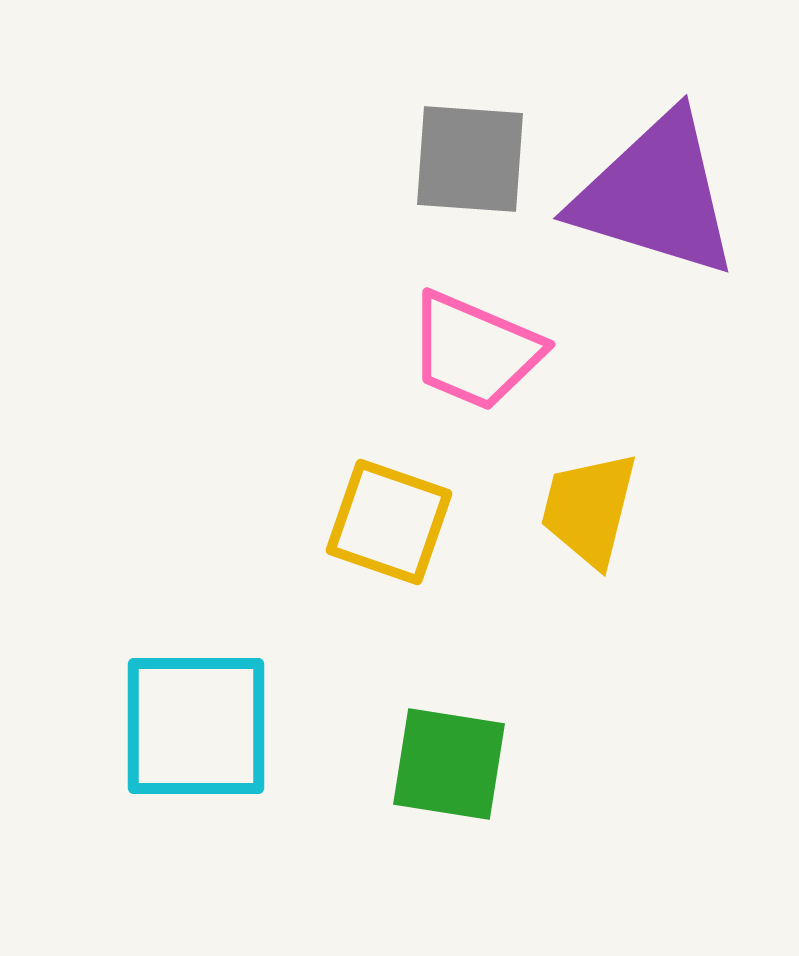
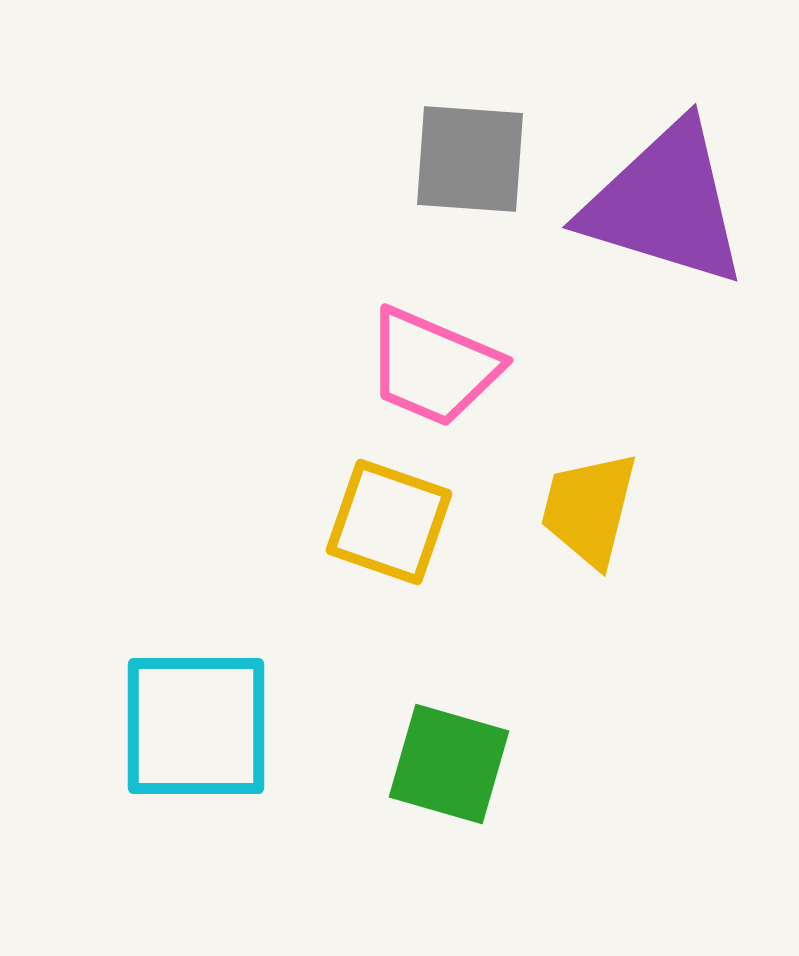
purple triangle: moved 9 px right, 9 px down
pink trapezoid: moved 42 px left, 16 px down
green square: rotated 7 degrees clockwise
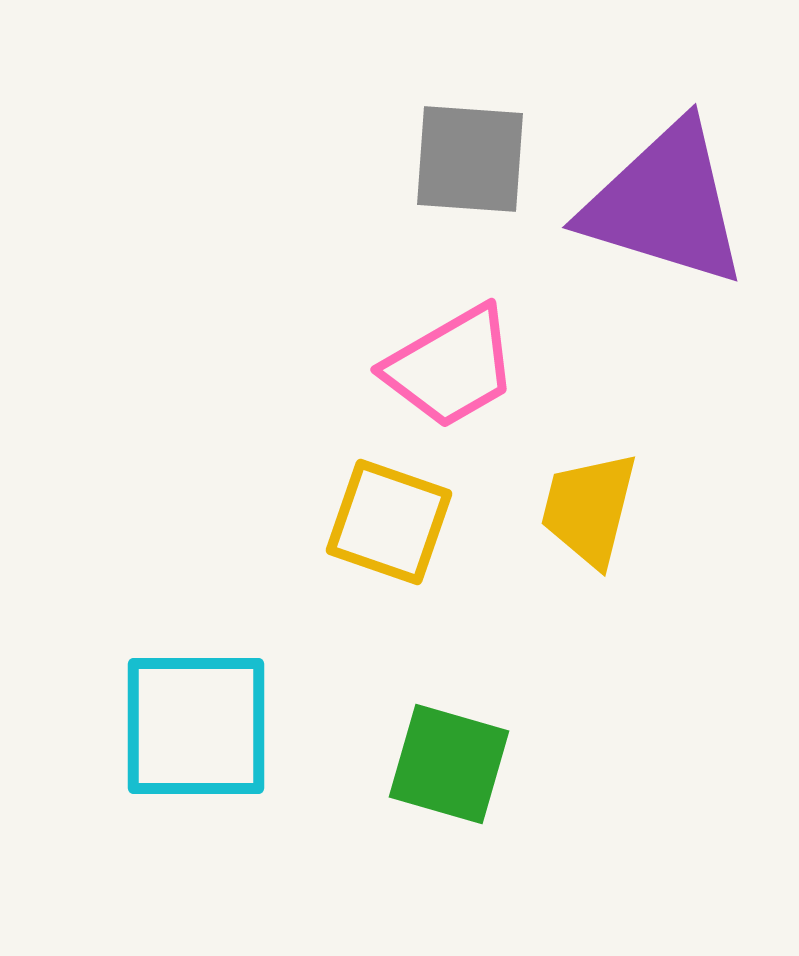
pink trapezoid: moved 18 px right; rotated 53 degrees counterclockwise
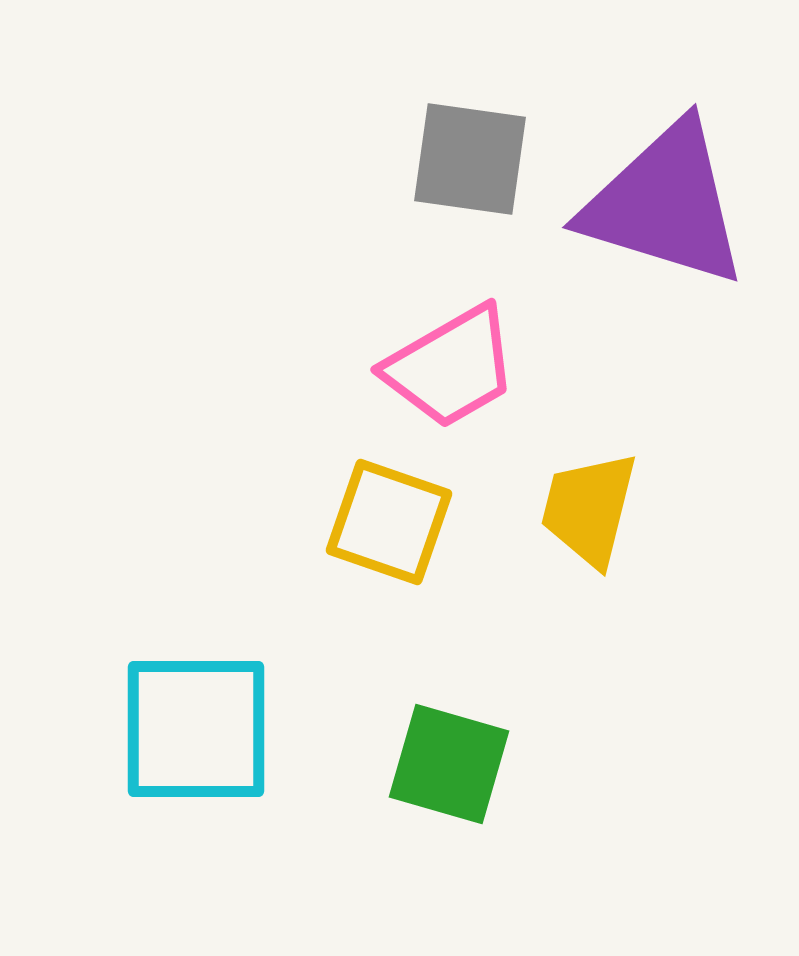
gray square: rotated 4 degrees clockwise
cyan square: moved 3 px down
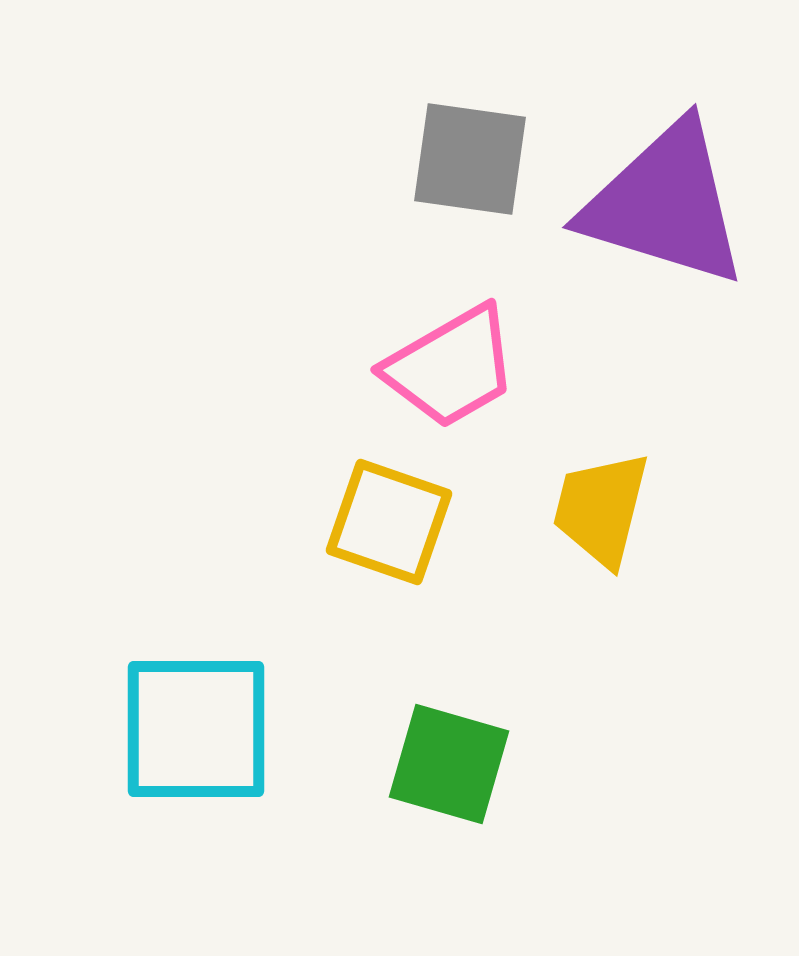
yellow trapezoid: moved 12 px right
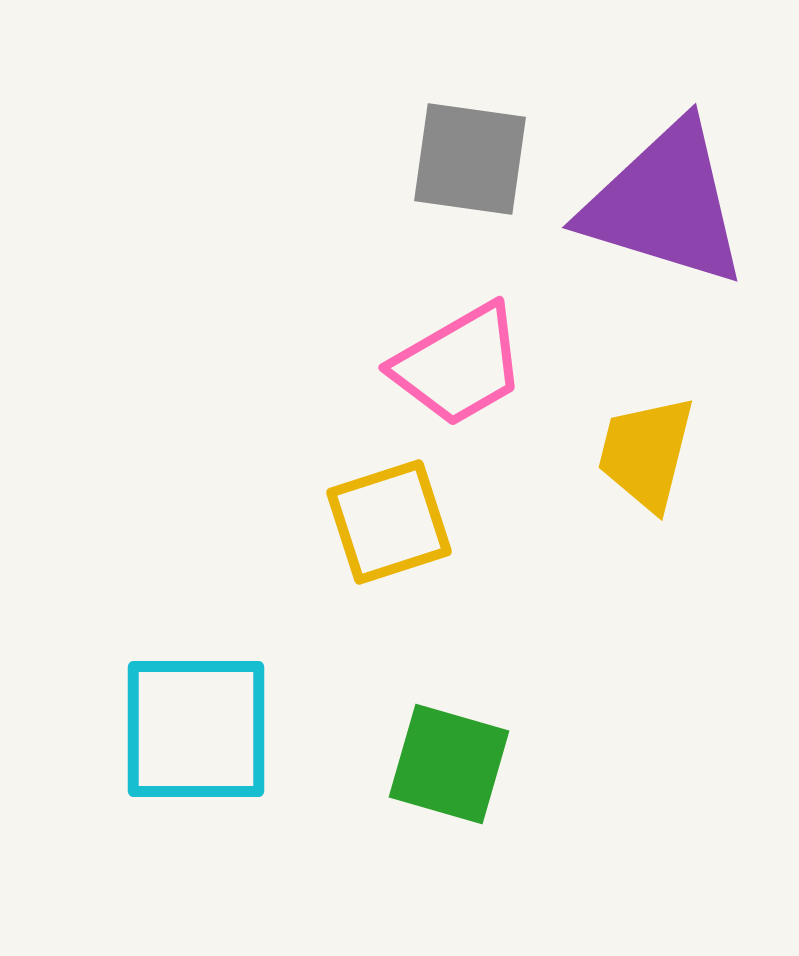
pink trapezoid: moved 8 px right, 2 px up
yellow trapezoid: moved 45 px right, 56 px up
yellow square: rotated 37 degrees counterclockwise
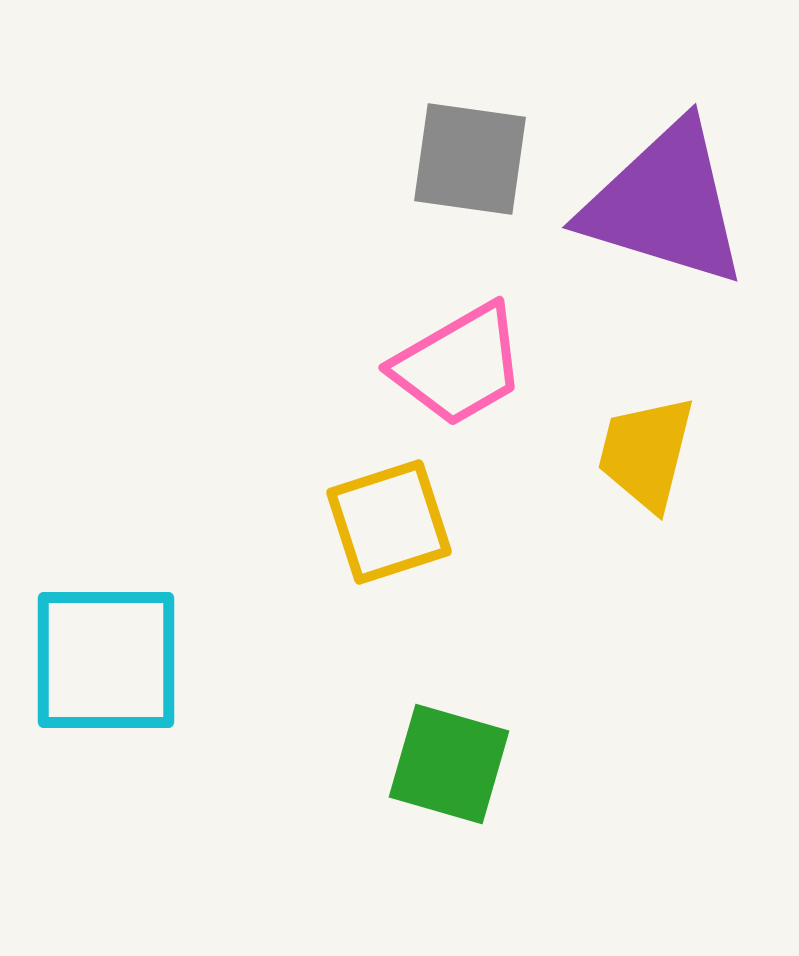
cyan square: moved 90 px left, 69 px up
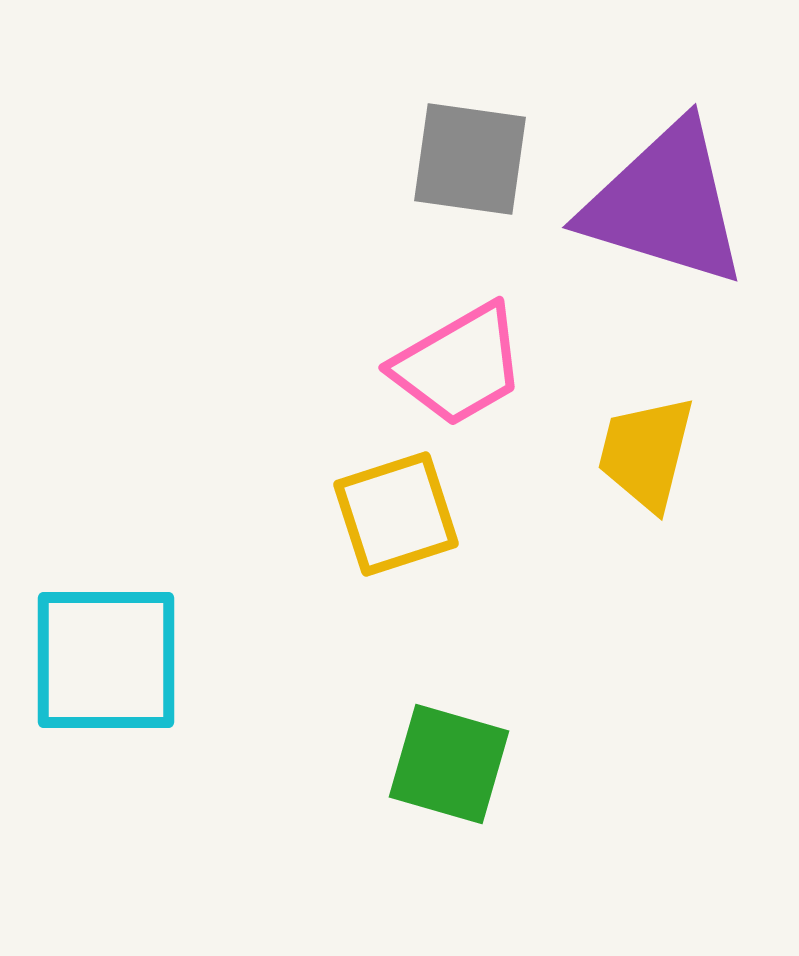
yellow square: moved 7 px right, 8 px up
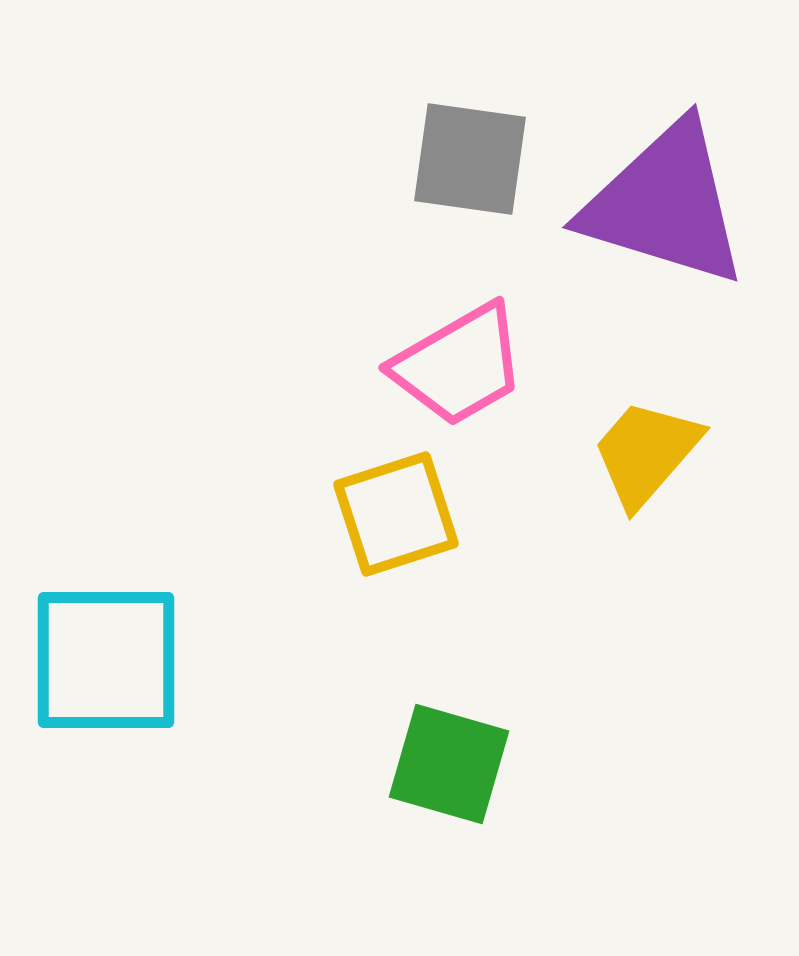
yellow trapezoid: rotated 27 degrees clockwise
